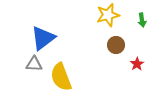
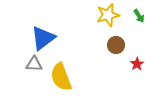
green arrow: moved 3 px left, 4 px up; rotated 24 degrees counterclockwise
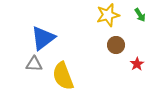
green arrow: moved 1 px right, 1 px up
yellow semicircle: moved 2 px right, 1 px up
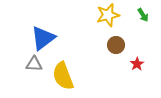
green arrow: moved 3 px right
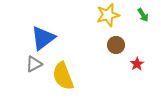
gray triangle: rotated 30 degrees counterclockwise
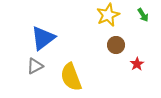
yellow star: rotated 10 degrees counterclockwise
gray triangle: moved 1 px right, 2 px down
yellow semicircle: moved 8 px right, 1 px down
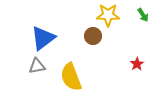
yellow star: rotated 25 degrees clockwise
brown circle: moved 23 px left, 9 px up
gray triangle: moved 2 px right; rotated 18 degrees clockwise
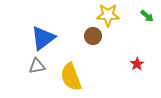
green arrow: moved 4 px right, 1 px down; rotated 16 degrees counterclockwise
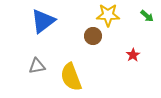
blue triangle: moved 17 px up
red star: moved 4 px left, 9 px up
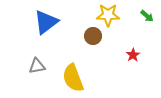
blue triangle: moved 3 px right, 1 px down
yellow semicircle: moved 2 px right, 1 px down
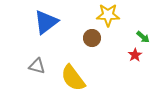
green arrow: moved 4 px left, 21 px down
brown circle: moved 1 px left, 2 px down
red star: moved 2 px right
gray triangle: rotated 24 degrees clockwise
yellow semicircle: rotated 16 degrees counterclockwise
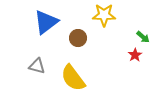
yellow star: moved 4 px left
brown circle: moved 14 px left
